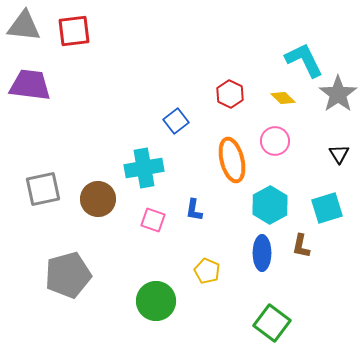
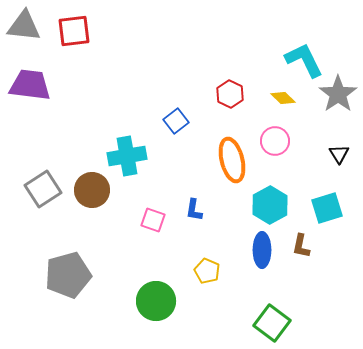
cyan cross: moved 17 px left, 12 px up
gray square: rotated 21 degrees counterclockwise
brown circle: moved 6 px left, 9 px up
blue ellipse: moved 3 px up
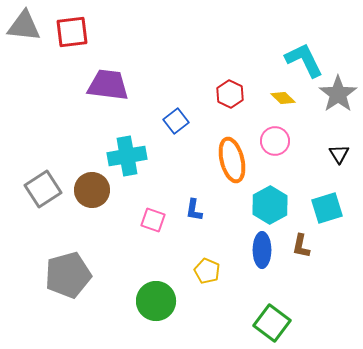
red square: moved 2 px left, 1 px down
purple trapezoid: moved 78 px right
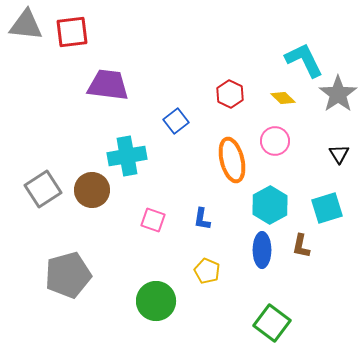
gray triangle: moved 2 px right, 1 px up
blue L-shape: moved 8 px right, 9 px down
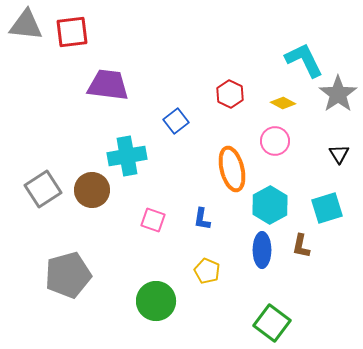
yellow diamond: moved 5 px down; rotated 15 degrees counterclockwise
orange ellipse: moved 9 px down
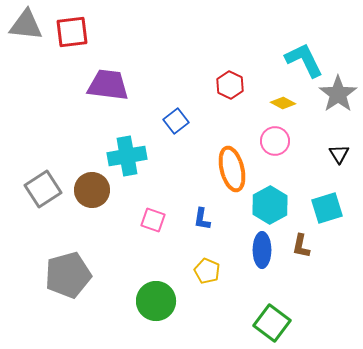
red hexagon: moved 9 px up
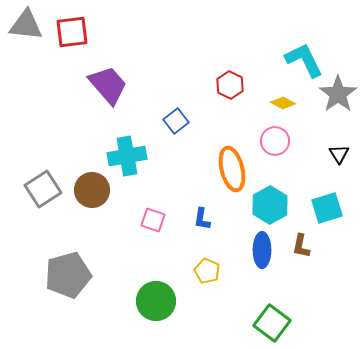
purple trapezoid: rotated 42 degrees clockwise
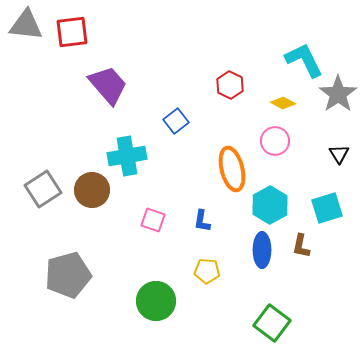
blue L-shape: moved 2 px down
yellow pentagon: rotated 20 degrees counterclockwise
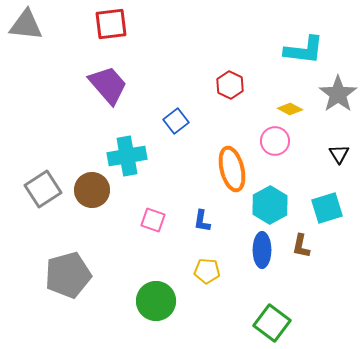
red square: moved 39 px right, 8 px up
cyan L-shape: moved 10 px up; rotated 123 degrees clockwise
yellow diamond: moved 7 px right, 6 px down
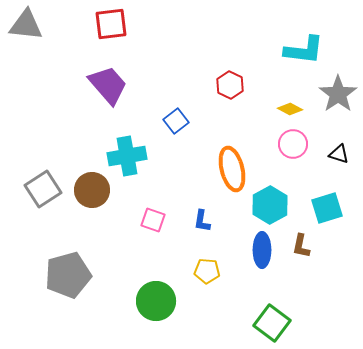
pink circle: moved 18 px right, 3 px down
black triangle: rotated 40 degrees counterclockwise
